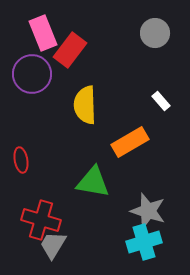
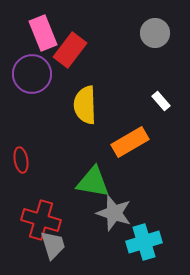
gray star: moved 34 px left, 2 px down
gray trapezoid: rotated 132 degrees clockwise
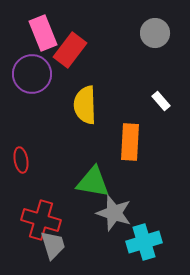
orange rectangle: rotated 57 degrees counterclockwise
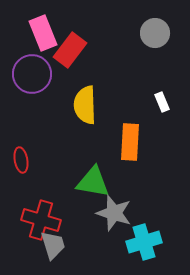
white rectangle: moved 1 px right, 1 px down; rotated 18 degrees clockwise
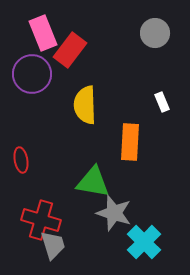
cyan cross: rotated 28 degrees counterclockwise
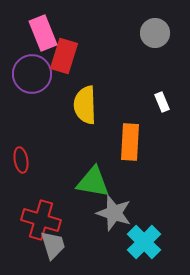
red rectangle: moved 6 px left, 6 px down; rotated 20 degrees counterclockwise
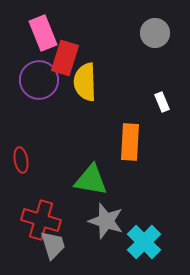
red rectangle: moved 1 px right, 2 px down
purple circle: moved 7 px right, 6 px down
yellow semicircle: moved 23 px up
green triangle: moved 2 px left, 2 px up
gray star: moved 8 px left, 8 px down
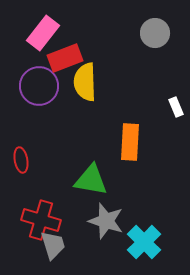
pink rectangle: rotated 60 degrees clockwise
red rectangle: rotated 52 degrees clockwise
purple circle: moved 6 px down
white rectangle: moved 14 px right, 5 px down
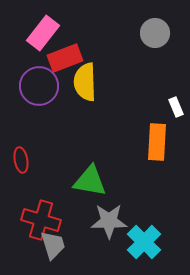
orange rectangle: moved 27 px right
green triangle: moved 1 px left, 1 px down
gray star: moved 3 px right; rotated 18 degrees counterclockwise
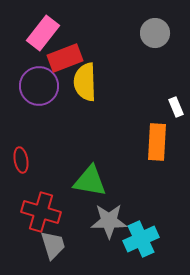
red cross: moved 8 px up
cyan cross: moved 3 px left, 3 px up; rotated 20 degrees clockwise
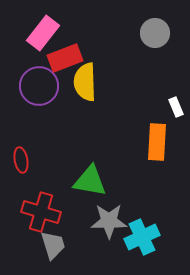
cyan cross: moved 1 px right, 2 px up
